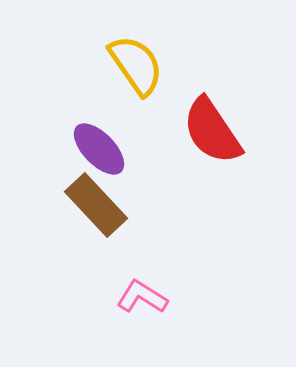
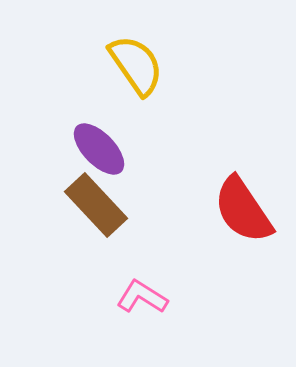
red semicircle: moved 31 px right, 79 px down
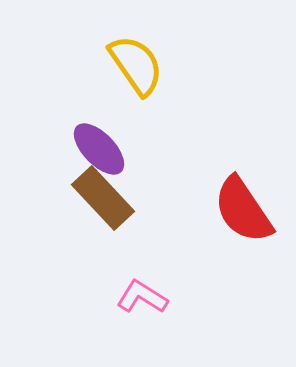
brown rectangle: moved 7 px right, 7 px up
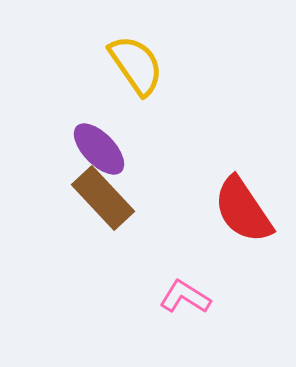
pink L-shape: moved 43 px right
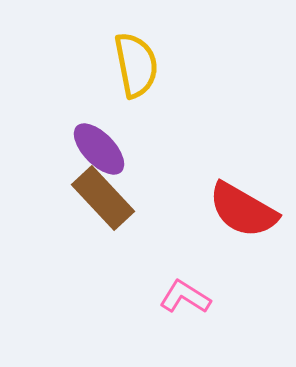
yellow semicircle: rotated 24 degrees clockwise
red semicircle: rotated 26 degrees counterclockwise
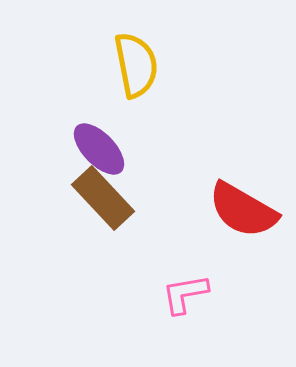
pink L-shape: moved 3 px up; rotated 42 degrees counterclockwise
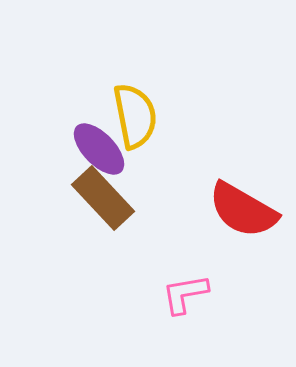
yellow semicircle: moved 1 px left, 51 px down
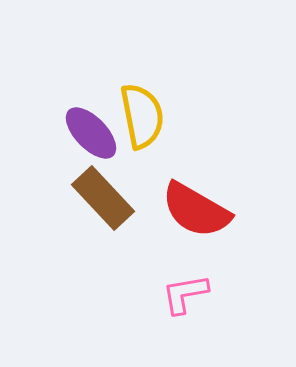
yellow semicircle: moved 7 px right
purple ellipse: moved 8 px left, 16 px up
red semicircle: moved 47 px left
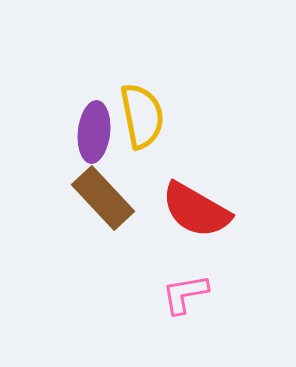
purple ellipse: moved 3 px right, 1 px up; rotated 50 degrees clockwise
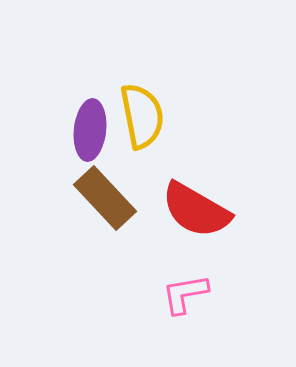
purple ellipse: moved 4 px left, 2 px up
brown rectangle: moved 2 px right
